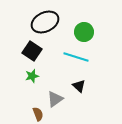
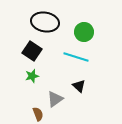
black ellipse: rotated 36 degrees clockwise
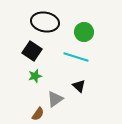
green star: moved 3 px right
brown semicircle: rotated 56 degrees clockwise
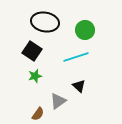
green circle: moved 1 px right, 2 px up
cyan line: rotated 35 degrees counterclockwise
gray triangle: moved 3 px right, 2 px down
